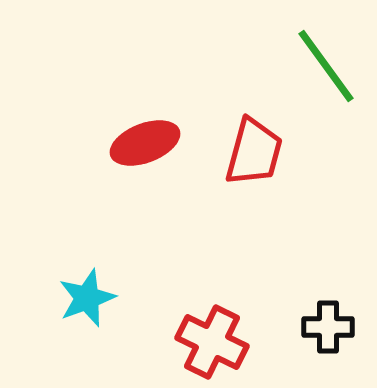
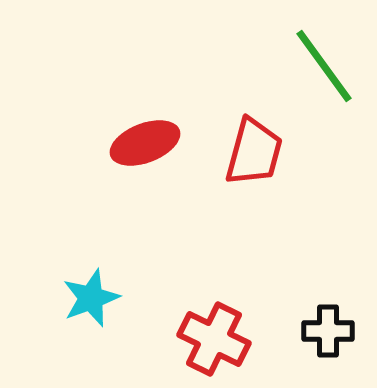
green line: moved 2 px left
cyan star: moved 4 px right
black cross: moved 4 px down
red cross: moved 2 px right, 3 px up
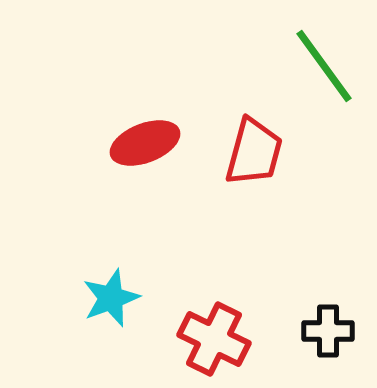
cyan star: moved 20 px right
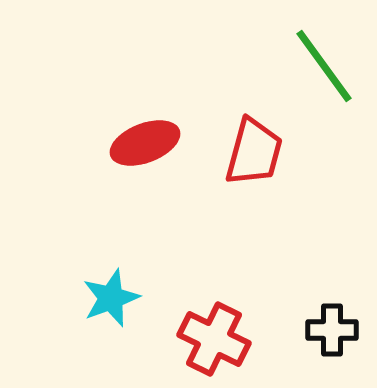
black cross: moved 4 px right, 1 px up
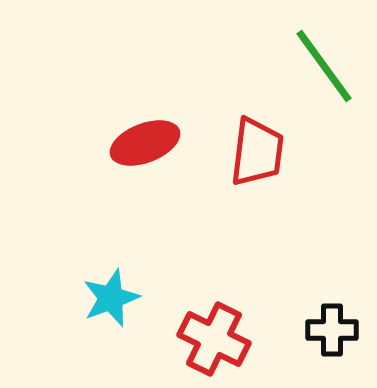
red trapezoid: moved 3 px right; rotated 8 degrees counterclockwise
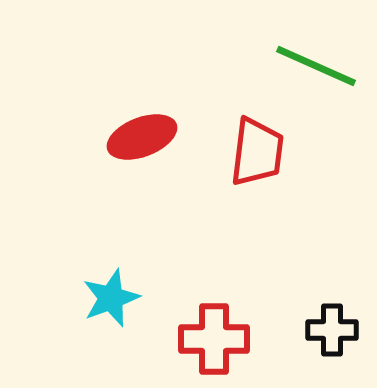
green line: moved 8 px left; rotated 30 degrees counterclockwise
red ellipse: moved 3 px left, 6 px up
red cross: rotated 26 degrees counterclockwise
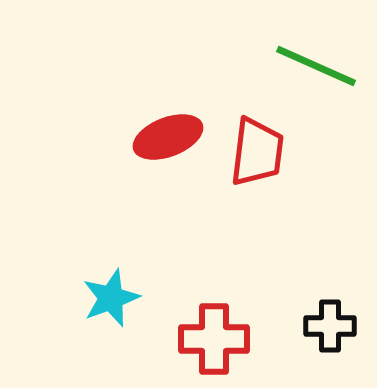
red ellipse: moved 26 px right
black cross: moved 2 px left, 4 px up
